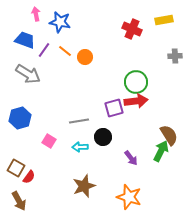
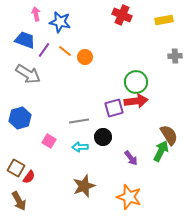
red cross: moved 10 px left, 14 px up
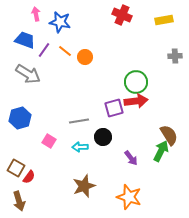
brown arrow: rotated 12 degrees clockwise
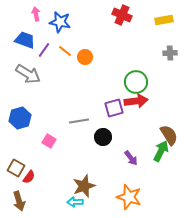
gray cross: moved 5 px left, 3 px up
cyan arrow: moved 5 px left, 55 px down
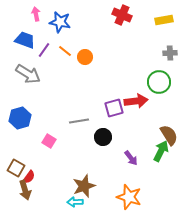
green circle: moved 23 px right
brown arrow: moved 6 px right, 11 px up
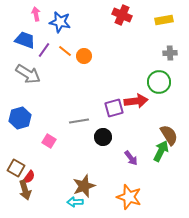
orange circle: moved 1 px left, 1 px up
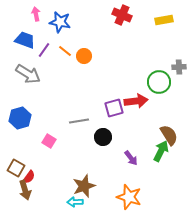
gray cross: moved 9 px right, 14 px down
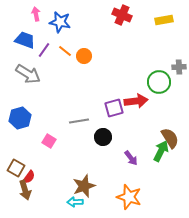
brown semicircle: moved 1 px right, 3 px down
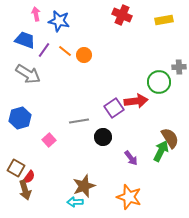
blue star: moved 1 px left, 1 px up
orange circle: moved 1 px up
purple square: rotated 18 degrees counterclockwise
pink square: moved 1 px up; rotated 16 degrees clockwise
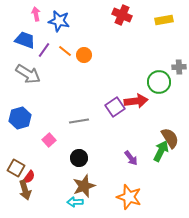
purple square: moved 1 px right, 1 px up
black circle: moved 24 px left, 21 px down
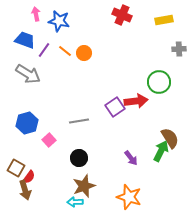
orange circle: moved 2 px up
gray cross: moved 18 px up
blue hexagon: moved 7 px right, 5 px down
